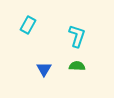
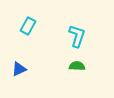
cyan rectangle: moved 1 px down
blue triangle: moved 25 px left; rotated 35 degrees clockwise
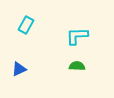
cyan rectangle: moved 2 px left, 1 px up
cyan L-shape: rotated 110 degrees counterclockwise
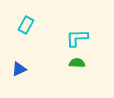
cyan L-shape: moved 2 px down
green semicircle: moved 3 px up
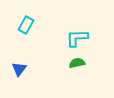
green semicircle: rotated 14 degrees counterclockwise
blue triangle: rotated 28 degrees counterclockwise
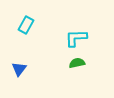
cyan L-shape: moved 1 px left
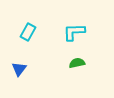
cyan rectangle: moved 2 px right, 7 px down
cyan L-shape: moved 2 px left, 6 px up
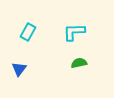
green semicircle: moved 2 px right
